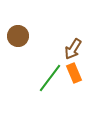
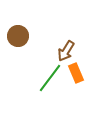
brown arrow: moved 7 px left, 2 px down
orange rectangle: moved 2 px right
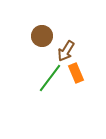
brown circle: moved 24 px right
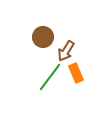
brown circle: moved 1 px right, 1 px down
green line: moved 1 px up
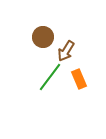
orange rectangle: moved 3 px right, 6 px down
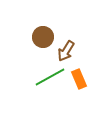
green line: rotated 24 degrees clockwise
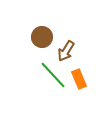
brown circle: moved 1 px left
green line: moved 3 px right, 2 px up; rotated 76 degrees clockwise
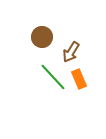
brown arrow: moved 5 px right, 1 px down
green line: moved 2 px down
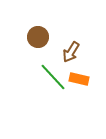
brown circle: moved 4 px left
orange rectangle: rotated 54 degrees counterclockwise
